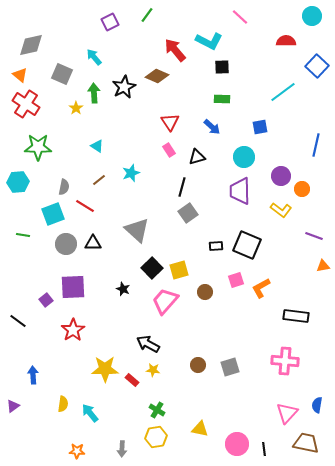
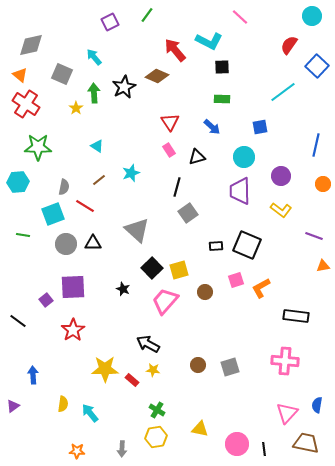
red semicircle at (286, 41): moved 3 px right, 4 px down; rotated 54 degrees counterclockwise
black line at (182, 187): moved 5 px left
orange circle at (302, 189): moved 21 px right, 5 px up
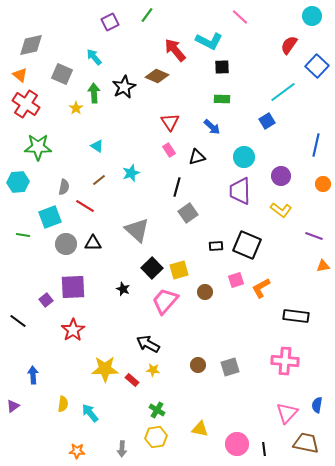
blue square at (260, 127): moved 7 px right, 6 px up; rotated 21 degrees counterclockwise
cyan square at (53, 214): moved 3 px left, 3 px down
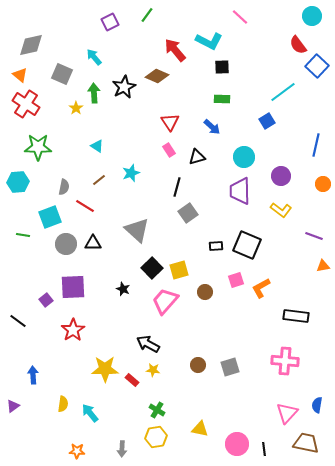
red semicircle at (289, 45): moved 9 px right; rotated 72 degrees counterclockwise
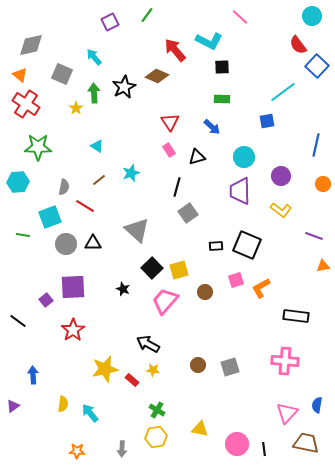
blue square at (267, 121): rotated 21 degrees clockwise
yellow star at (105, 369): rotated 12 degrees counterclockwise
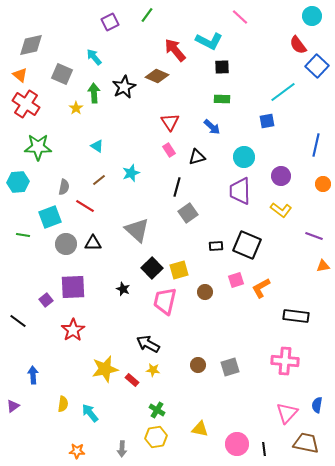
pink trapezoid at (165, 301): rotated 28 degrees counterclockwise
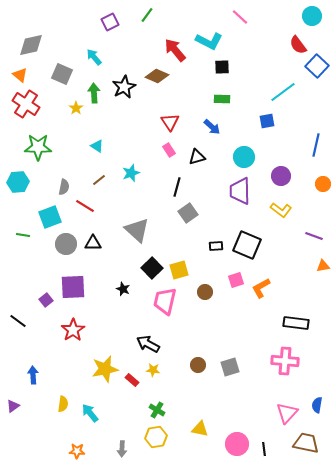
black rectangle at (296, 316): moved 7 px down
